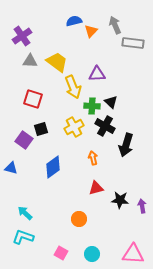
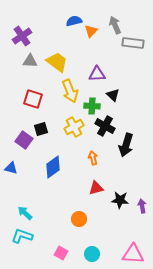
yellow arrow: moved 3 px left, 4 px down
black triangle: moved 2 px right, 7 px up
cyan L-shape: moved 1 px left, 1 px up
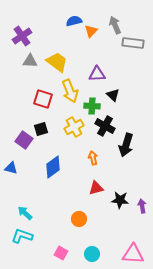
red square: moved 10 px right
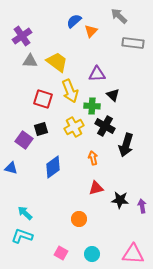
blue semicircle: rotated 28 degrees counterclockwise
gray arrow: moved 4 px right, 9 px up; rotated 24 degrees counterclockwise
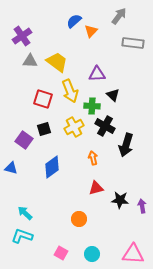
gray arrow: rotated 84 degrees clockwise
black square: moved 3 px right
blue diamond: moved 1 px left
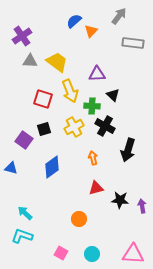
black arrow: moved 2 px right, 5 px down
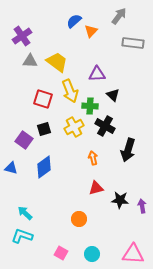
green cross: moved 2 px left
blue diamond: moved 8 px left
